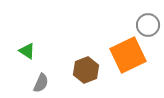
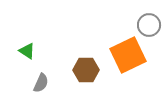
gray circle: moved 1 px right
brown hexagon: rotated 20 degrees clockwise
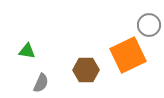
green triangle: rotated 24 degrees counterclockwise
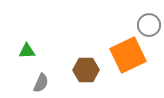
green triangle: rotated 12 degrees counterclockwise
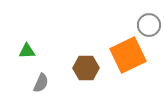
brown hexagon: moved 2 px up
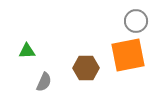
gray circle: moved 13 px left, 4 px up
orange square: rotated 15 degrees clockwise
gray semicircle: moved 3 px right, 1 px up
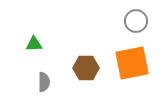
green triangle: moved 7 px right, 7 px up
orange square: moved 4 px right, 8 px down
gray semicircle: rotated 24 degrees counterclockwise
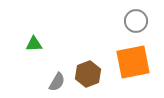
orange square: moved 1 px right, 1 px up
brown hexagon: moved 2 px right, 6 px down; rotated 20 degrees counterclockwise
gray semicircle: moved 13 px right; rotated 30 degrees clockwise
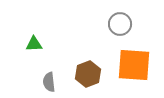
gray circle: moved 16 px left, 3 px down
orange square: moved 1 px right, 3 px down; rotated 15 degrees clockwise
gray semicircle: moved 8 px left; rotated 144 degrees clockwise
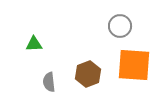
gray circle: moved 2 px down
